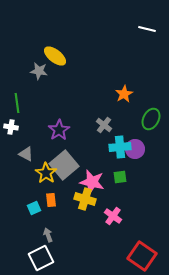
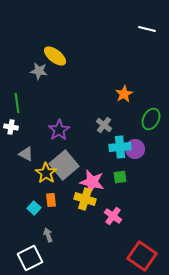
cyan square: rotated 24 degrees counterclockwise
white square: moved 11 px left
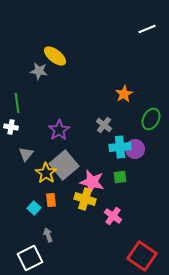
white line: rotated 36 degrees counterclockwise
gray triangle: rotated 42 degrees clockwise
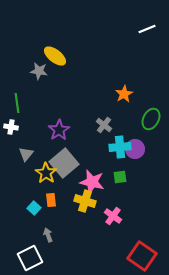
gray square: moved 2 px up
yellow cross: moved 2 px down
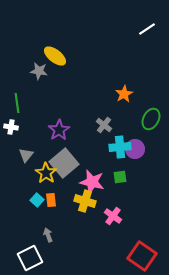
white line: rotated 12 degrees counterclockwise
gray triangle: moved 1 px down
cyan square: moved 3 px right, 8 px up
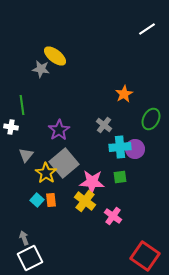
gray star: moved 2 px right, 2 px up
green line: moved 5 px right, 2 px down
pink star: rotated 10 degrees counterclockwise
yellow cross: rotated 20 degrees clockwise
gray arrow: moved 24 px left, 3 px down
red square: moved 3 px right
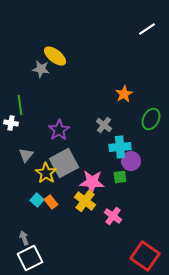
green line: moved 2 px left
white cross: moved 4 px up
purple circle: moved 4 px left, 12 px down
gray square: rotated 12 degrees clockwise
orange rectangle: moved 2 px down; rotated 32 degrees counterclockwise
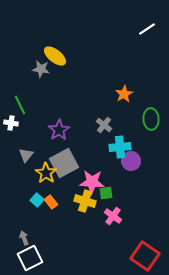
green line: rotated 18 degrees counterclockwise
green ellipse: rotated 30 degrees counterclockwise
green square: moved 14 px left, 16 px down
yellow cross: rotated 20 degrees counterclockwise
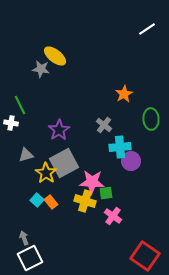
gray triangle: rotated 35 degrees clockwise
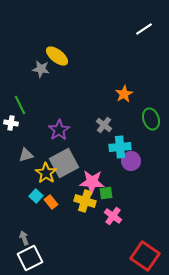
white line: moved 3 px left
yellow ellipse: moved 2 px right
green ellipse: rotated 15 degrees counterclockwise
cyan square: moved 1 px left, 4 px up
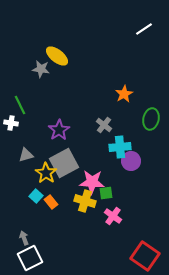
green ellipse: rotated 30 degrees clockwise
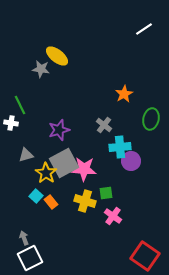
purple star: rotated 15 degrees clockwise
pink star: moved 8 px left, 13 px up
